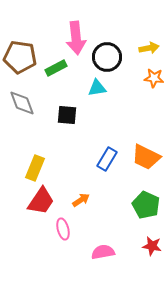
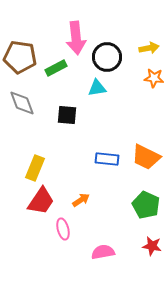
blue rectangle: rotated 65 degrees clockwise
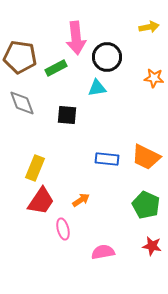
yellow arrow: moved 21 px up
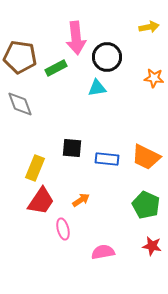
gray diamond: moved 2 px left, 1 px down
black square: moved 5 px right, 33 px down
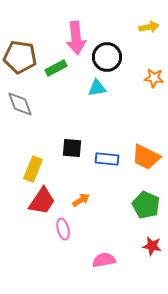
yellow rectangle: moved 2 px left, 1 px down
red trapezoid: moved 1 px right
pink semicircle: moved 1 px right, 8 px down
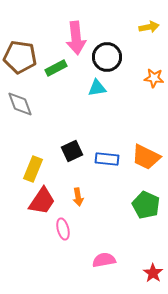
black square: moved 3 px down; rotated 30 degrees counterclockwise
orange arrow: moved 3 px left, 3 px up; rotated 114 degrees clockwise
red star: moved 1 px right, 27 px down; rotated 24 degrees clockwise
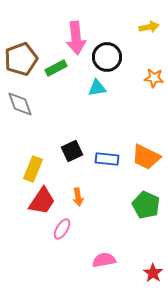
brown pentagon: moved 1 px right, 2 px down; rotated 28 degrees counterclockwise
pink ellipse: moved 1 px left; rotated 45 degrees clockwise
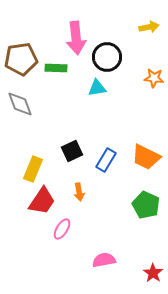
brown pentagon: rotated 12 degrees clockwise
green rectangle: rotated 30 degrees clockwise
blue rectangle: moved 1 px left, 1 px down; rotated 65 degrees counterclockwise
orange arrow: moved 1 px right, 5 px up
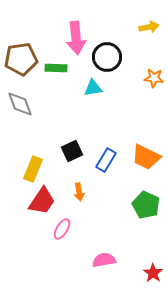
cyan triangle: moved 4 px left
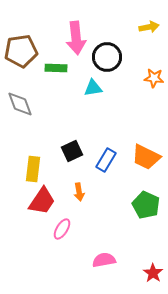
brown pentagon: moved 8 px up
yellow rectangle: rotated 15 degrees counterclockwise
